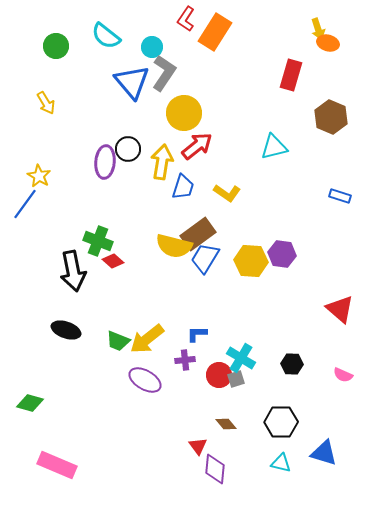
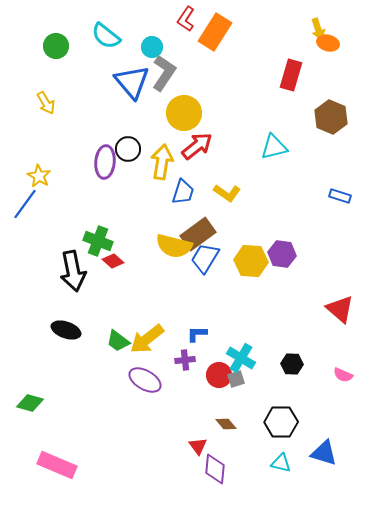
blue trapezoid at (183, 187): moved 5 px down
green trapezoid at (118, 341): rotated 15 degrees clockwise
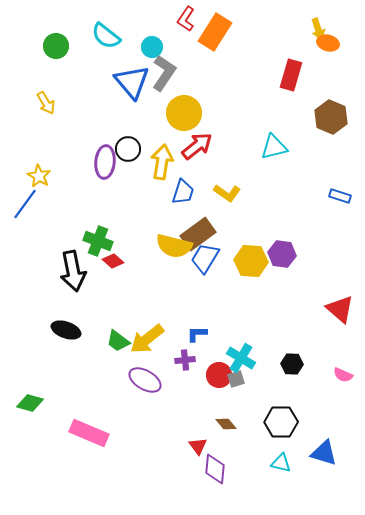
pink rectangle at (57, 465): moved 32 px right, 32 px up
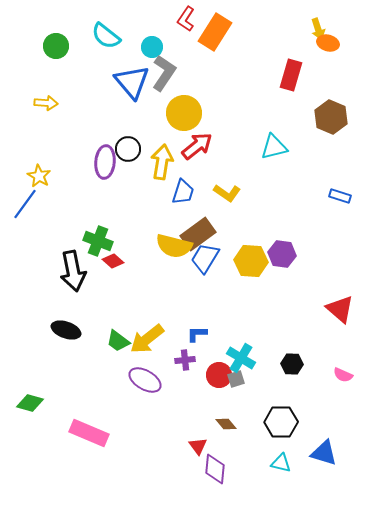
yellow arrow at (46, 103): rotated 55 degrees counterclockwise
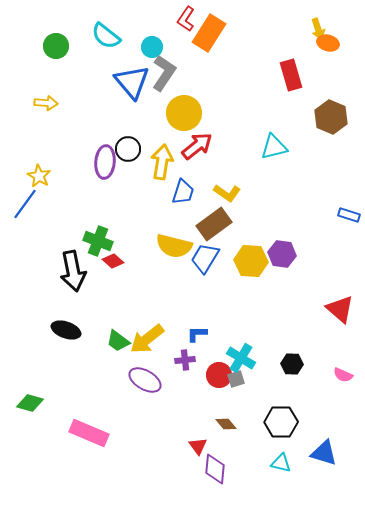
orange rectangle at (215, 32): moved 6 px left, 1 px down
red rectangle at (291, 75): rotated 32 degrees counterclockwise
blue rectangle at (340, 196): moved 9 px right, 19 px down
brown rectangle at (198, 234): moved 16 px right, 10 px up
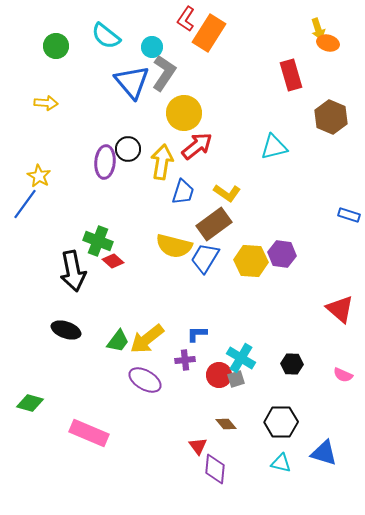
green trapezoid at (118, 341): rotated 90 degrees counterclockwise
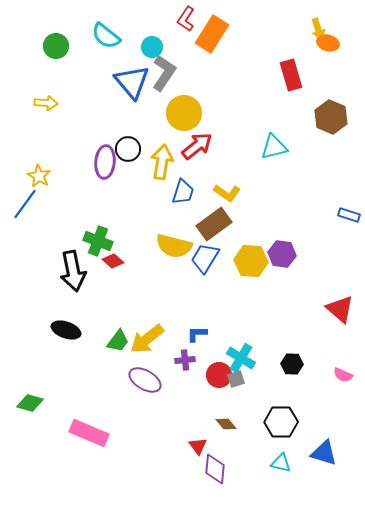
orange rectangle at (209, 33): moved 3 px right, 1 px down
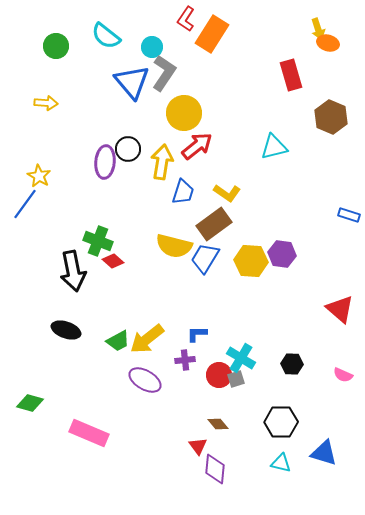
green trapezoid at (118, 341): rotated 25 degrees clockwise
brown diamond at (226, 424): moved 8 px left
